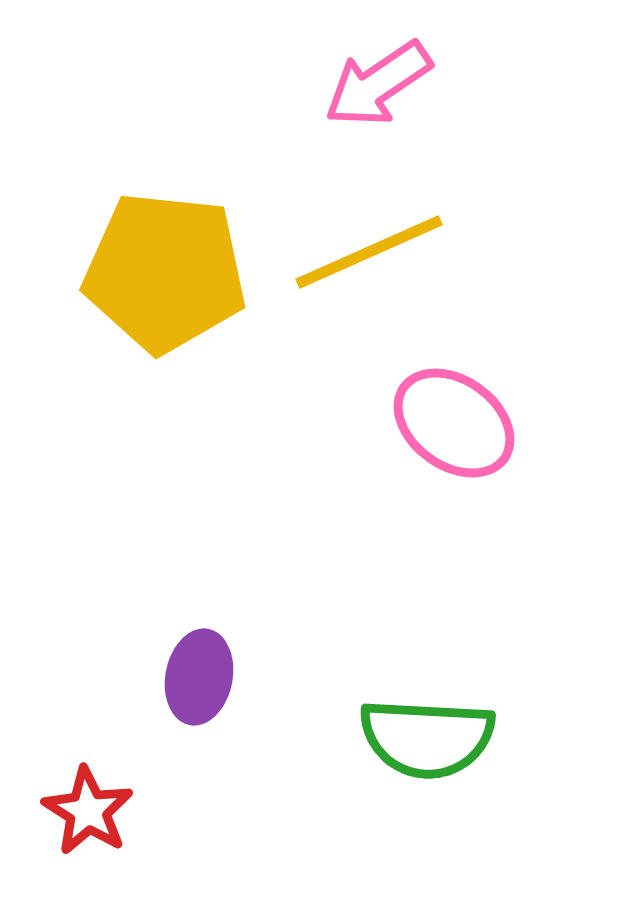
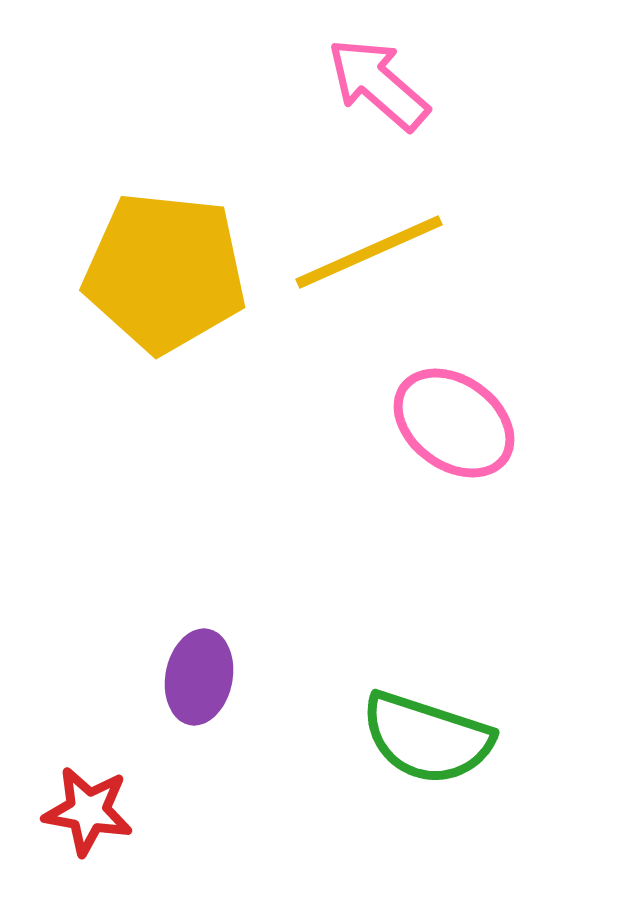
pink arrow: rotated 75 degrees clockwise
green semicircle: rotated 15 degrees clockwise
red star: rotated 22 degrees counterclockwise
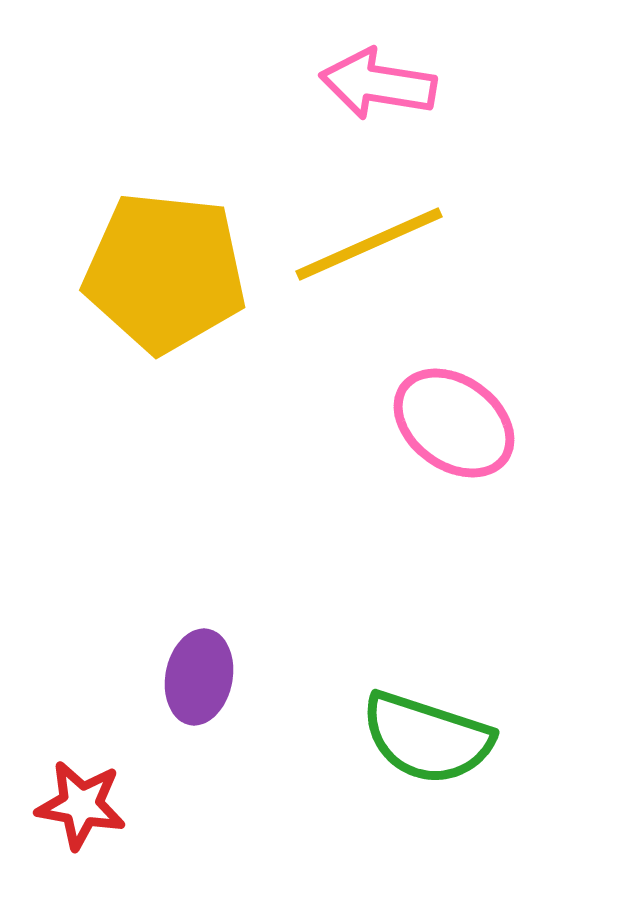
pink arrow: rotated 32 degrees counterclockwise
yellow line: moved 8 px up
red star: moved 7 px left, 6 px up
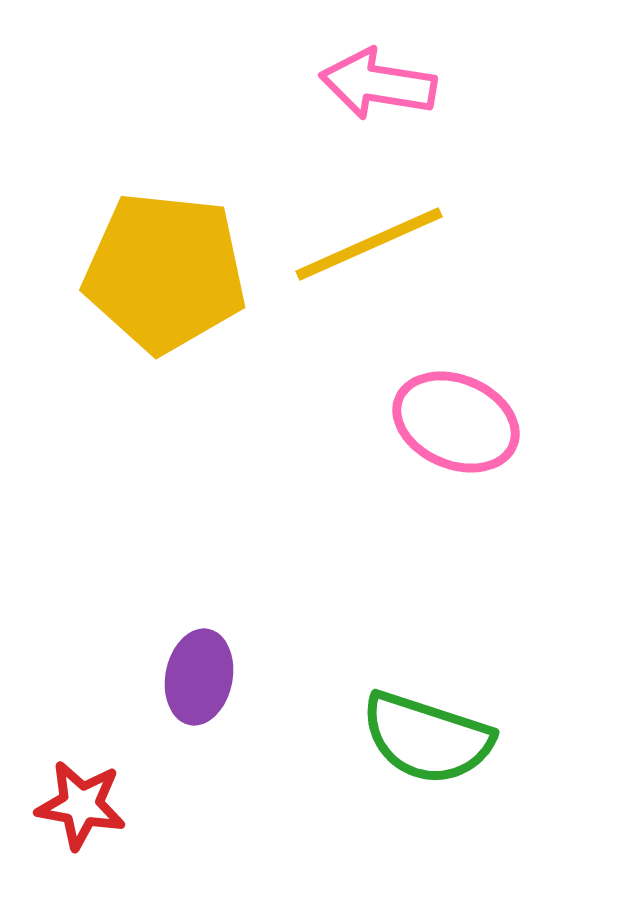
pink ellipse: moved 2 px right, 1 px up; rotated 13 degrees counterclockwise
